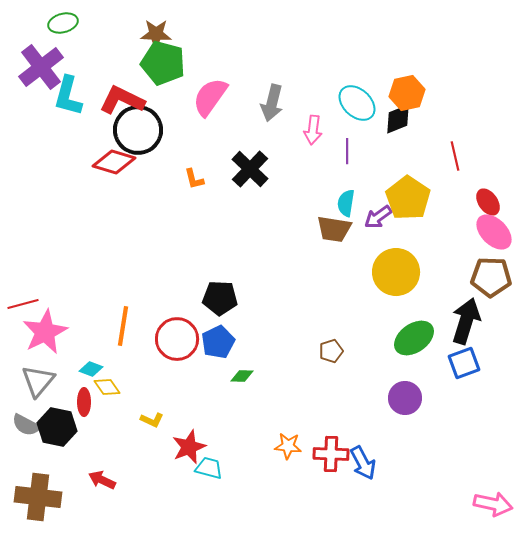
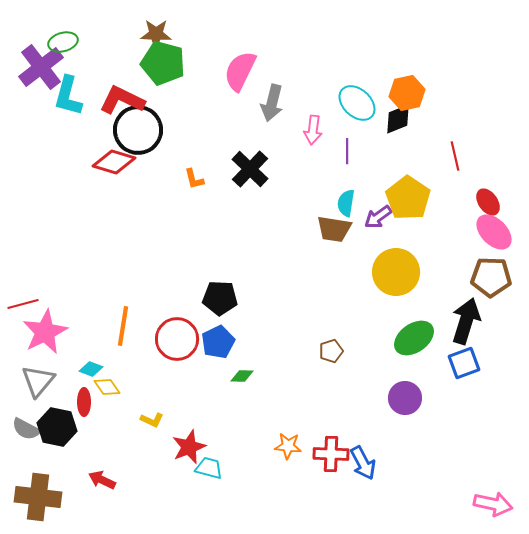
green ellipse at (63, 23): moved 19 px down
pink semicircle at (210, 97): moved 30 px right, 26 px up; rotated 9 degrees counterclockwise
gray semicircle at (26, 425): moved 4 px down
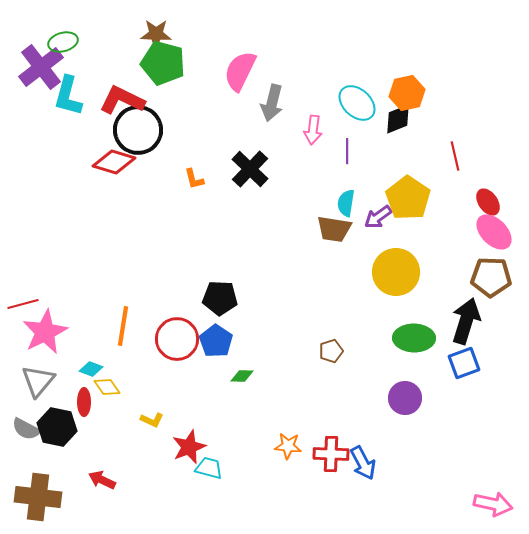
green ellipse at (414, 338): rotated 36 degrees clockwise
blue pentagon at (218, 342): moved 2 px left, 1 px up; rotated 12 degrees counterclockwise
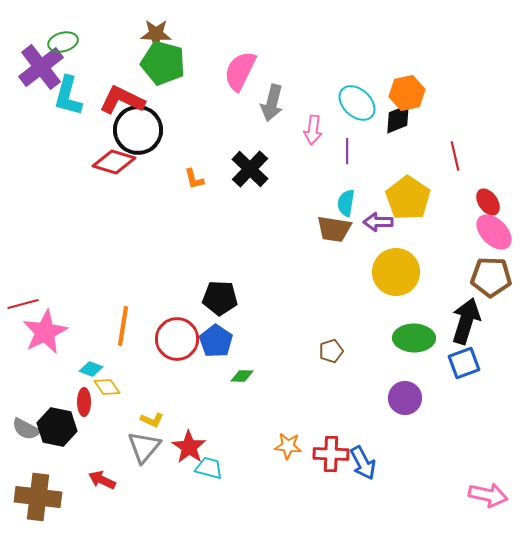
purple arrow at (378, 217): moved 5 px down; rotated 36 degrees clockwise
gray triangle at (38, 381): moved 106 px right, 66 px down
red star at (189, 447): rotated 16 degrees counterclockwise
pink arrow at (493, 504): moved 5 px left, 9 px up
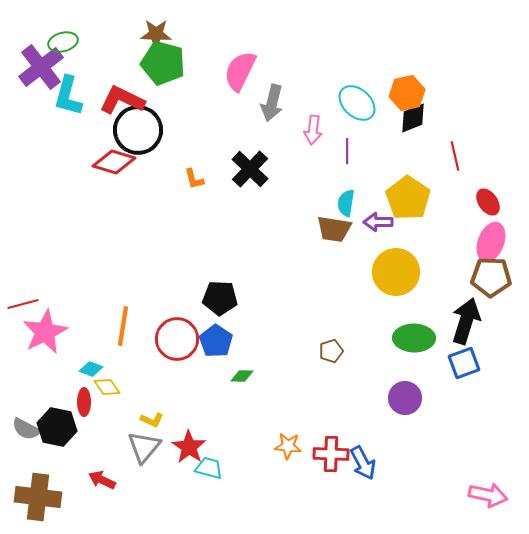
black diamond at (398, 119): moved 15 px right, 1 px up
pink ellipse at (494, 232): moved 3 px left, 10 px down; rotated 66 degrees clockwise
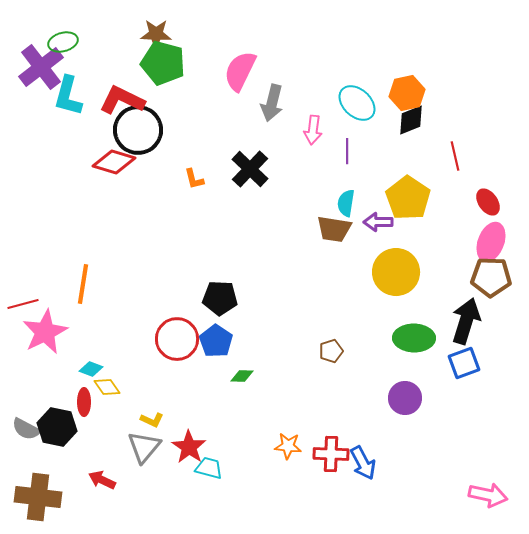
black diamond at (413, 118): moved 2 px left, 2 px down
orange line at (123, 326): moved 40 px left, 42 px up
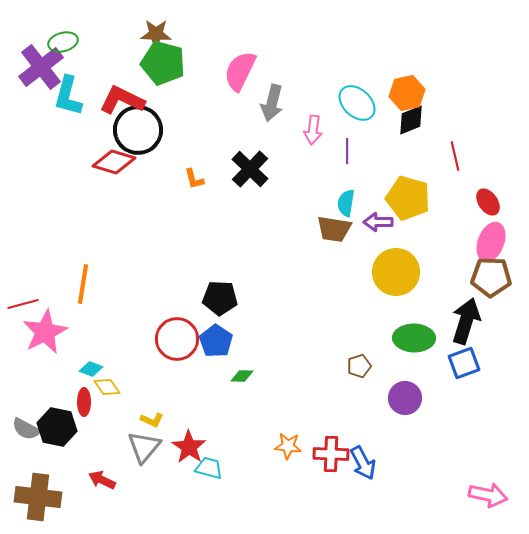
yellow pentagon at (408, 198): rotated 18 degrees counterclockwise
brown pentagon at (331, 351): moved 28 px right, 15 px down
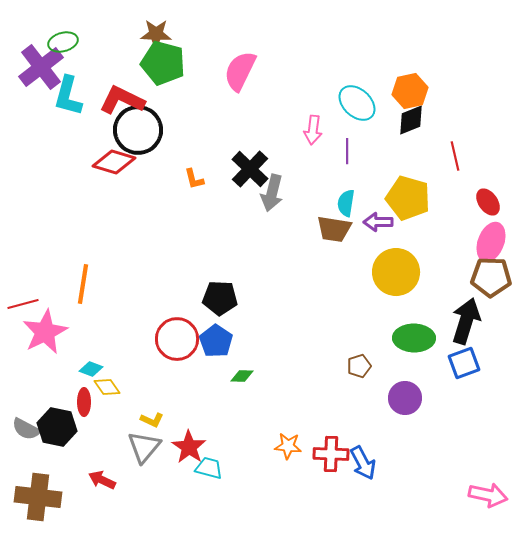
orange hexagon at (407, 93): moved 3 px right, 2 px up
gray arrow at (272, 103): moved 90 px down
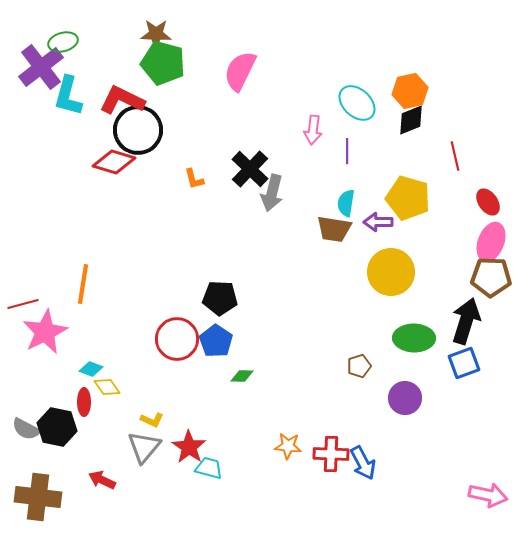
yellow circle at (396, 272): moved 5 px left
